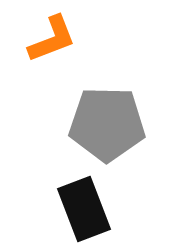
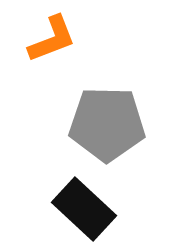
black rectangle: rotated 26 degrees counterclockwise
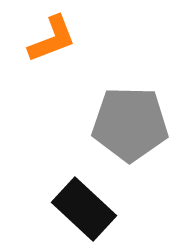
gray pentagon: moved 23 px right
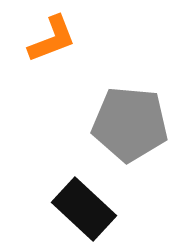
gray pentagon: rotated 4 degrees clockwise
